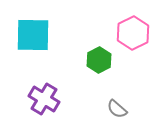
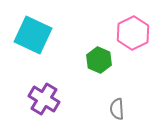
cyan square: rotated 24 degrees clockwise
green hexagon: rotated 10 degrees counterclockwise
gray semicircle: rotated 45 degrees clockwise
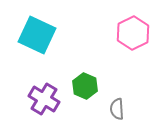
cyan square: moved 4 px right
green hexagon: moved 14 px left, 26 px down
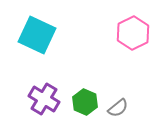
green hexagon: moved 16 px down
gray semicircle: moved 1 px right, 1 px up; rotated 125 degrees counterclockwise
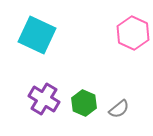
pink hexagon: rotated 8 degrees counterclockwise
green hexagon: moved 1 px left, 1 px down
gray semicircle: moved 1 px right, 1 px down
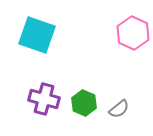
cyan square: rotated 6 degrees counterclockwise
purple cross: rotated 16 degrees counterclockwise
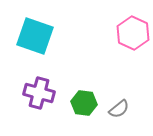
cyan square: moved 2 px left, 1 px down
purple cross: moved 5 px left, 6 px up
green hexagon: rotated 15 degrees counterclockwise
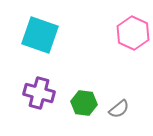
cyan square: moved 5 px right, 1 px up
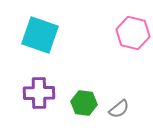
pink hexagon: rotated 12 degrees counterclockwise
purple cross: rotated 16 degrees counterclockwise
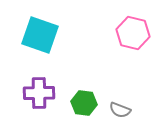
gray semicircle: moved 1 px right, 1 px down; rotated 60 degrees clockwise
